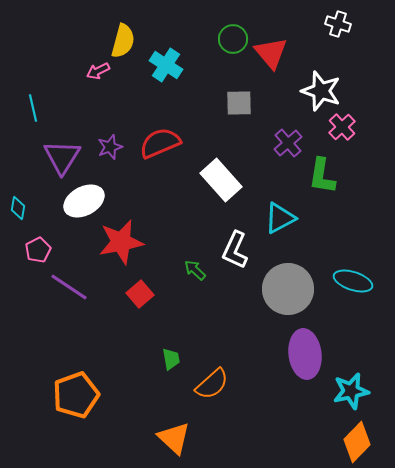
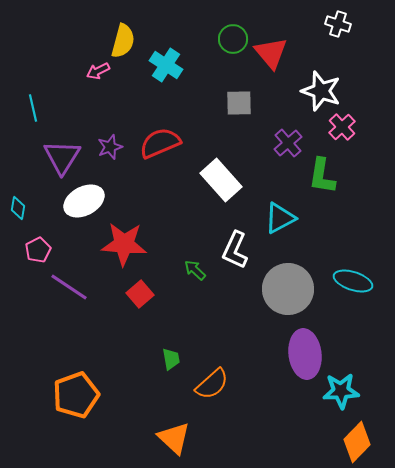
red star: moved 3 px right, 2 px down; rotated 15 degrees clockwise
cyan star: moved 10 px left; rotated 9 degrees clockwise
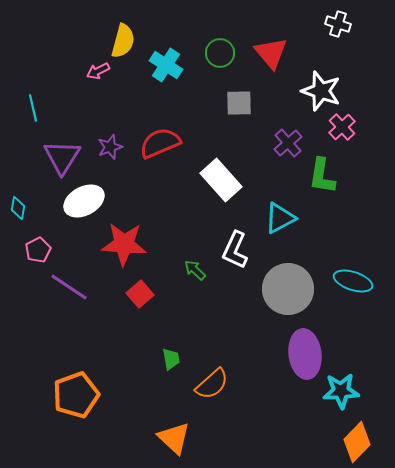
green circle: moved 13 px left, 14 px down
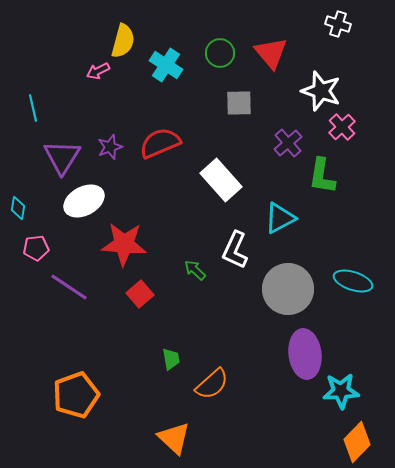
pink pentagon: moved 2 px left, 2 px up; rotated 20 degrees clockwise
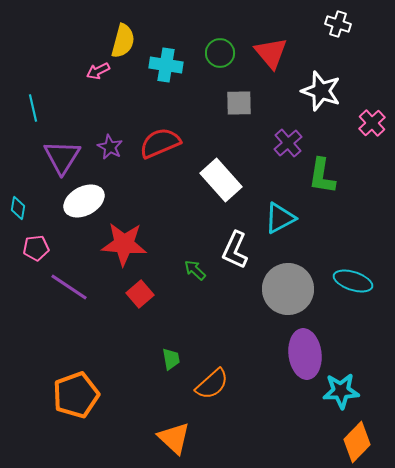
cyan cross: rotated 24 degrees counterclockwise
pink cross: moved 30 px right, 4 px up
purple star: rotated 25 degrees counterclockwise
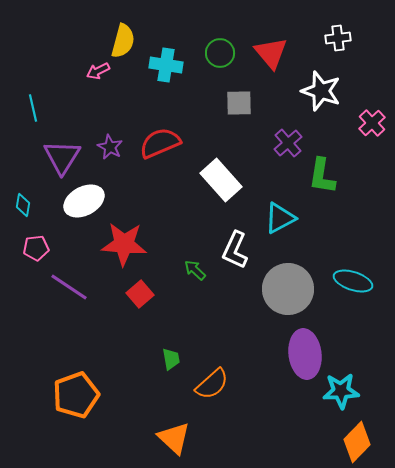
white cross: moved 14 px down; rotated 25 degrees counterclockwise
cyan diamond: moved 5 px right, 3 px up
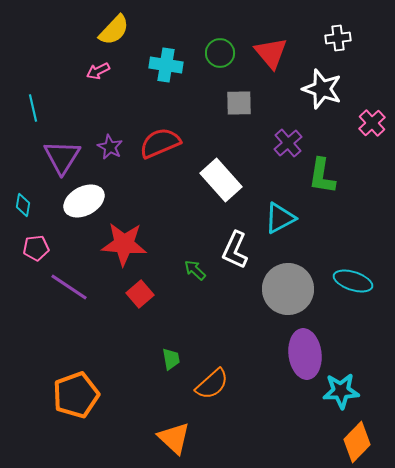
yellow semicircle: moved 9 px left, 11 px up; rotated 28 degrees clockwise
white star: moved 1 px right, 2 px up
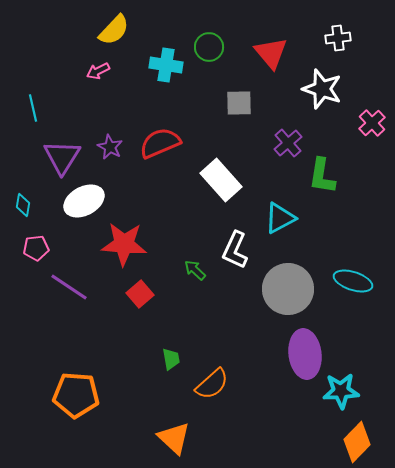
green circle: moved 11 px left, 6 px up
orange pentagon: rotated 24 degrees clockwise
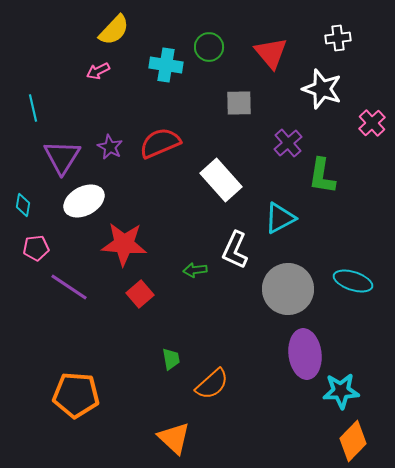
green arrow: rotated 50 degrees counterclockwise
orange diamond: moved 4 px left, 1 px up
